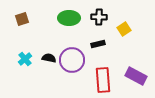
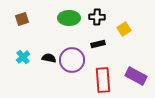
black cross: moved 2 px left
cyan cross: moved 2 px left, 2 px up
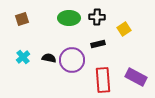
purple rectangle: moved 1 px down
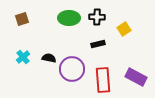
purple circle: moved 9 px down
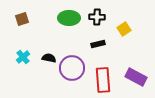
purple circle: moved 1 px up
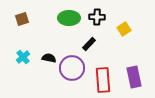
black rectangle: moved 9 px left; rotated 32 degrees counterclockwise
purple rectangle: moved 2 px left; rotated 50 degrees clockwise
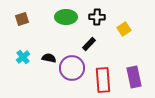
green ellipse: moved 3 px left, 1 px up
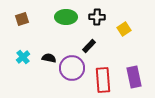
black rectangle: moved 2 px down
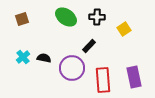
green ellipse: rotated 35 degrees clockwise
black semicircle: moved 5 px left
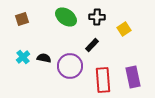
black rectangle: moved 3 px right, 1 px up
purple circle: moved 2 px left, 2 px up
purple rectangle: moved 1 px left
